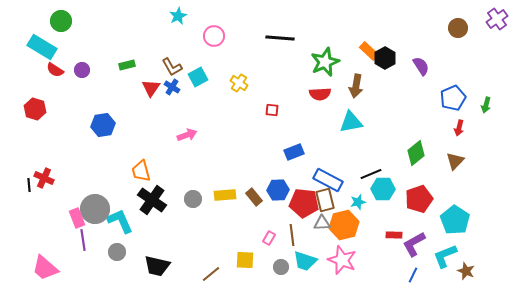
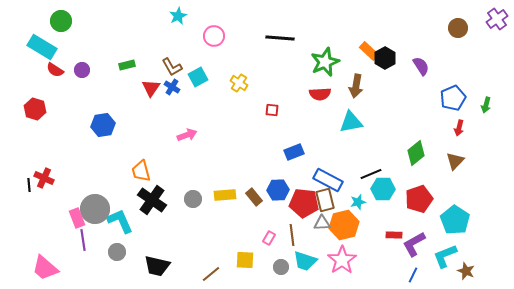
pink star at (342, 260): rotated 16 degrees clockwise
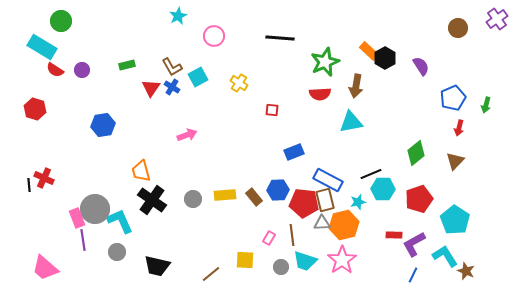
cyan L-shape at (445, 256): rotated 80 degrees clockwise
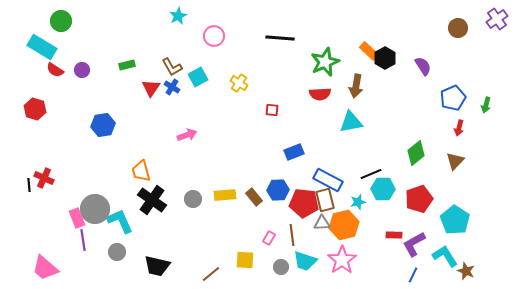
purple semicircle at (421, 66): moved 2 px right
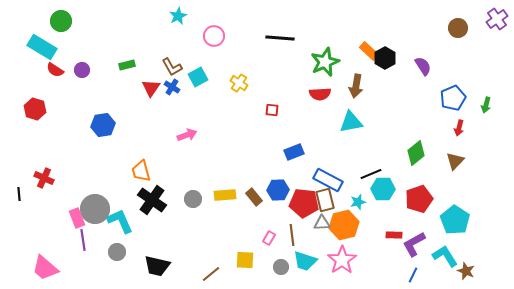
black line at (29, 185): moved 10 px left, 9 px down
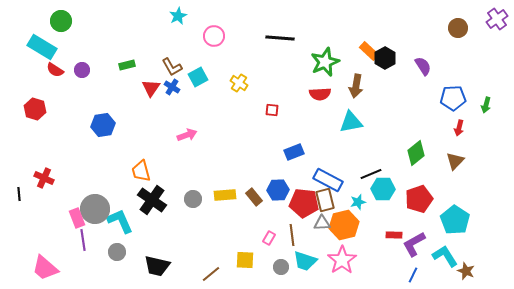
blue pentagon at (453, 98): rotated 20 degrees clockwise
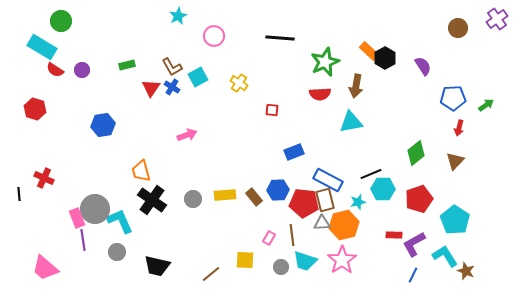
green arrow at (486, 105): rotated 140 degrees counterclockwise
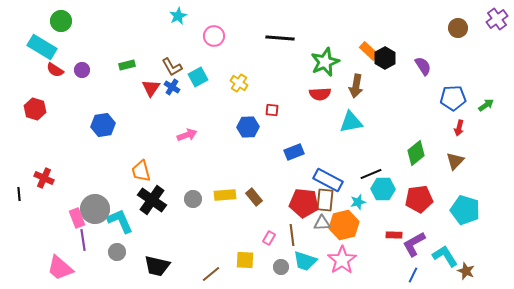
blue hexagon at (278, 190): moved 30 px left, 63 px up
red pentagon at (419, 199): rotated 12 degrees clockwise
brown rectangle at (325, 200): rotated 20 degrees clockwise
cyan pentagon at (455, 220): moved 10 px right, 10 px up; rotated 16 degrees counterclockwise
pink trapezoid at (45, 268): moved 15 px right
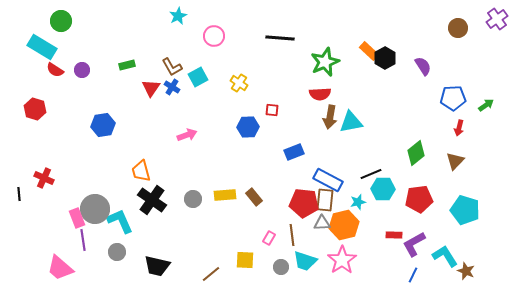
brown arrow at (356, 86): moved 26 px left, 31 px down
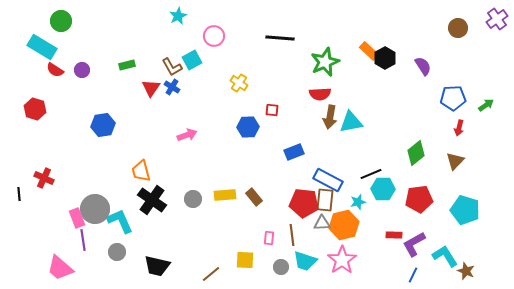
cyan square at (198, 77): moved 6 px left, 17 px up
pink rectangle at (269, 238): rotated 24 degrees counterclockwise
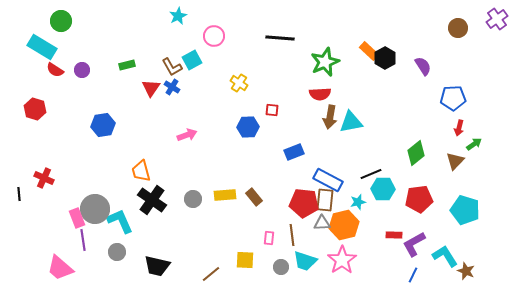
green arrow at (486, 105): moved 12 px left, 39 px down
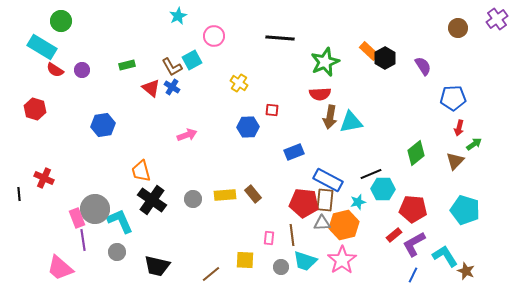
red triangle at (151, 88): rotated 24 degrees counterclockwise
brown rectangle at (254, 197): moved 1 px left, 3 px up
red pentagon at (419, 199): moved 6 px left, 10 px down; rotated 12 degrees clockwise
red rectangle at (394, 235): rotated 42 degrees counterclockwise
